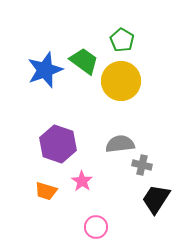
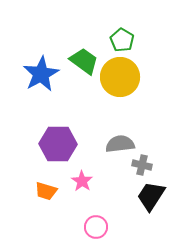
blue star: moved 4 px left, 4 px down; rotated 9 degrees counterclockwise
yellow circle: moved 1 px left, 4 px up
purple hexagon: rotated 18 degrees counterclockwise
black trapezoid: moved 5 px left, 3 px up
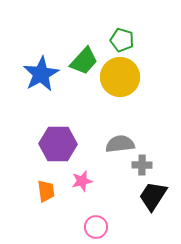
green pentagon: rotated 15 degrees counterclockwise
green trapezoid: rotated 96 degrees clockwise
gray cross: rotated 12 degrees counterclockwise
pink star: rotated 25 degrees clockwise
orange trapezoid: rotated 115 degrees counterclockwise
black trapezoid: moved 2 px right
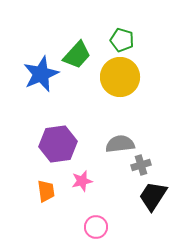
green trapezoid: moved 7 px left, 6 px up
blue star: rotated 6 degrees clockwise
purple hexagon: rotated 9 degrees counterclockwise
gray cross: moved 1 px left; rotated 18 degrees counterclockwise
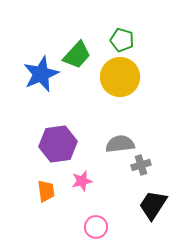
black trapezoid: moved 9 px down
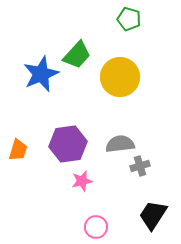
green pentagon: moved 7 px right, 21 px up
purple hexagon: moved 10 px right
gray cross: moved 1 px left, 1 px down
orange trapezoid: moved 28 px left, 41 px up; rotated 25 degrees clockwise
black trapezoid: moved 10 px down
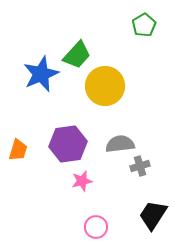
green pentagon: moved 15 px right, 6 px down; rotated 25 degrees clockwise
yellow circle: moved 15 px left, 9 px down
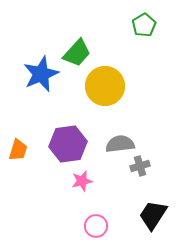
green trapezoid: moved 2 px up
pink circle: moved 1 px up
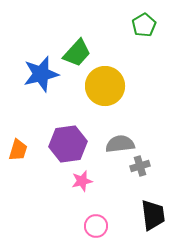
blue star: rotated 9 degrees clockwise
black trapezoid: rotated 140 degrees clockwise
